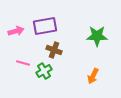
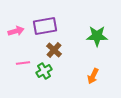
brown cross: rotated 21 degrees clockwise
pink line: rotated 24 degrees counterclockwise
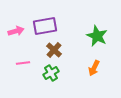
green star: rotated 25 degrees clockwise
green cross: moved 7 px right, 2 px down
orange arrow: moved 1 px right, 8 px up
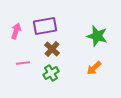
pink arrow: rotated 56 degrees counterclockwise
green star: rotated 10 degrees counterclockwise
brown cross: moved 2 px left, 1 px up
orange arrow: rotated 21 degrees clockwise
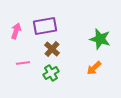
green star: moved 3 px right, 3 px down
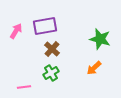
pink arrow: rotated 14 degrees clockwise
pink line: moved 1 px right, 24 px down
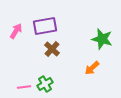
green star: moved 2 px right
orange arrow: moved 2 px left
green cross: moved 6 px left, 11 px down
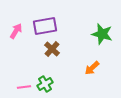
green star: moved 5 px up
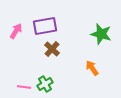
green star: moved 1 px left
orange arrow: rotated 98 degrees clockwise
pink line: rotated 16 degrees clockwise
